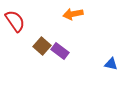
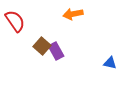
purple rectangle: moved 4 px left; rotated 24 degrees clockwise
blue triangle: moved 1 px left, 1 px up
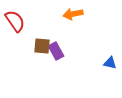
brown square: rotated 36 degrees counterclockwise
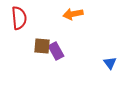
red semicircle: moved 4 px right, 3 px up; rotated 30 degrees clockwise
blue triangle: rotated 40 degrees clockwise
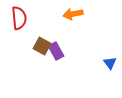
brown square: rotated 24 degrees clockwise
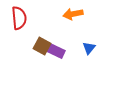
purple rectangle: rotated 36 degrees counterclockwise
blue triangle: moved 21 px left, 15 px up; rotated 16 degrees clockwise
